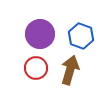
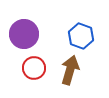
purple circle: moved 16 px left
red circle: moved 2 px left
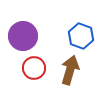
purple circle: moved 1 px left, 2 px down
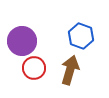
purple circle: moved 1 px left, 5 px down
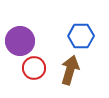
blue hexagon: rotated 20 degrees counterclockwise
purple circle: moved 2 px left
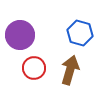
blue hexagon: moved 1 px left, 3 px up; rotated 15 degrees clockwise
purple circle: moved 6 px up
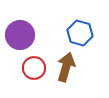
brown arrow: moved 4 px left, 3 px up
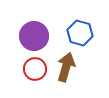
purple circle: moved 14 px right, 1 px down
red circle: moved 1 px right, 1 px down
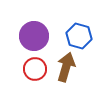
blue hexagon: moved 1 px left, 3 px down
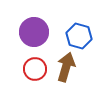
purple circle: moved 4 px up
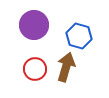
purple circle: moved 7 px up
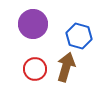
purple circle: moved 1 px left, 1 px up
